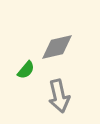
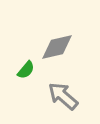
gray arrow: moved 4 px right; rotated 144 degrees clockwise
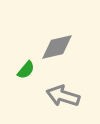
gray arrow: rotated 24 degrees counterclockwise
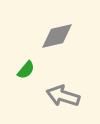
gray diamond: moved 11 px up
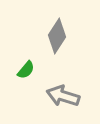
gray diamond: rotated 44 degrees counterclockwise
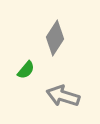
gray diamond: moved 2 px left, 2 px down
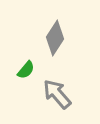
gray arrow: moved 6 px left, 2 px up; rotated 32 degrees clockwise
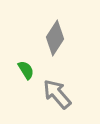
green semicircle: rotated 72 degrees counterclockwise
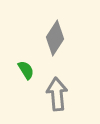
gray arrow: rotated 36 degrees clockwise
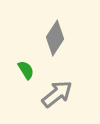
gray arrow: rotated 56 degrees clockwise
